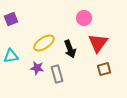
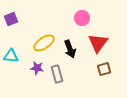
pink circle: moved 2 px left
cyan triangle: rotated 14 degrees clockwise
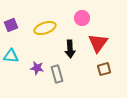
purple square: moved 6 px down
yellow ellipse: moved 1 px right, 15 px up; rotated 15 degrees clockwise
black arrow: rotated 18 degrees clockwise
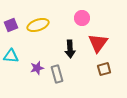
yellow ellipse: moved 7 px left, 3 px up
purple star: rotated 24 degrees counterclockwise
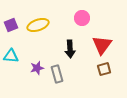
red triangle: moved 4 px right, 2 px down
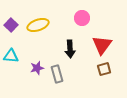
purple square: rotated 24 degrees counterclockwise
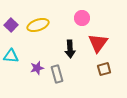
red triangle: moved 4 px left, 2 px up
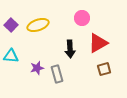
red triangle: rotated 25 degrees clockwise
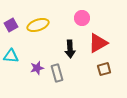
purple square: rotated 16 degrees clockwise
gray rectangle: moved 1 px up
